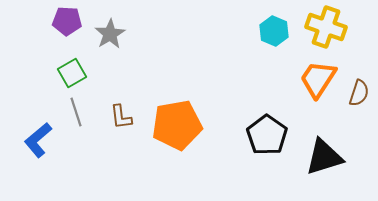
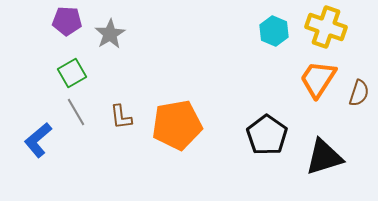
gray line: rotated 12 degrees counterclockwise
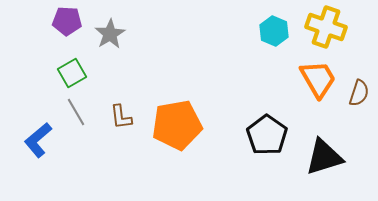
orange trapezoid: rotated 117 degrees clockwise
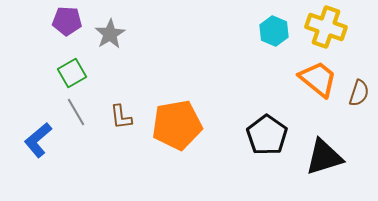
orange trapezoid: rotated 21 degrees counterclockwise
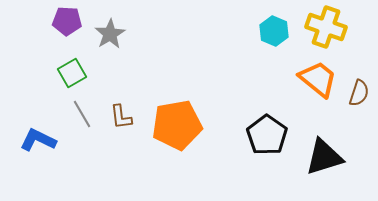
gray line: moved 6 px right, 2 px down
blue L-shape: rotated 66 degrees clockwise
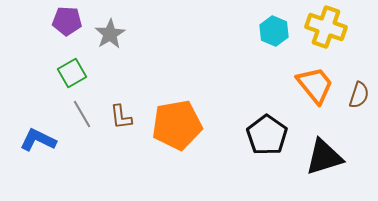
orange trapezoid: moved 3 px left, 6 px down; rotated 12 degrees clockwise
brown semicircle: moved 2 px down
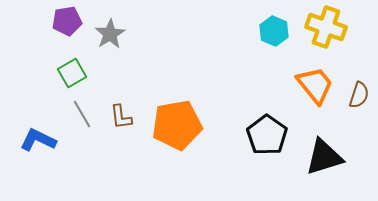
purple pentagon: rotated 12 degrees counterclockwise
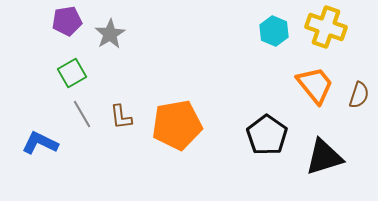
blue L-shape: moved 2 px right, 3 px down
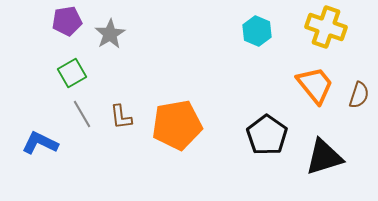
cyan hexagon: moved 17 px left
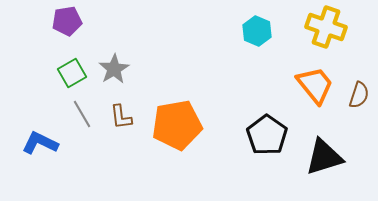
gray star: moved 4 px right, 35 px down
